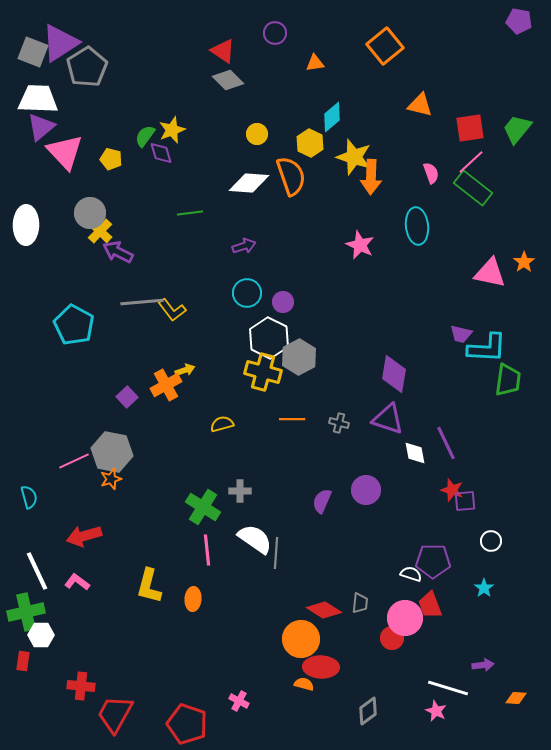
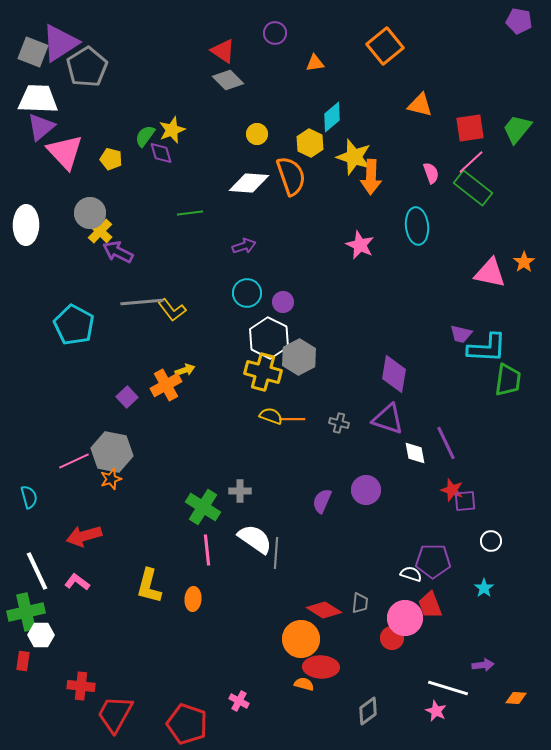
yellow semicircle at (222, 424): moved 49 px right, 8 px up; rotated 35 degrees clockwise
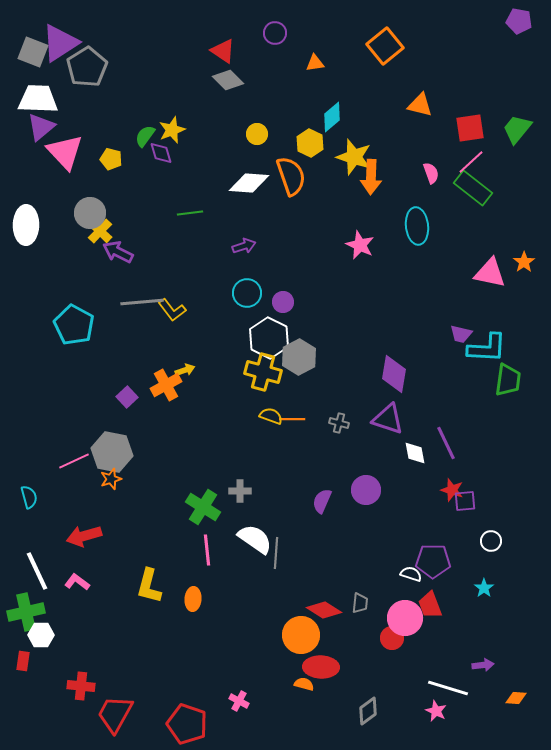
orange circle at (301, 639): moved 4 px up
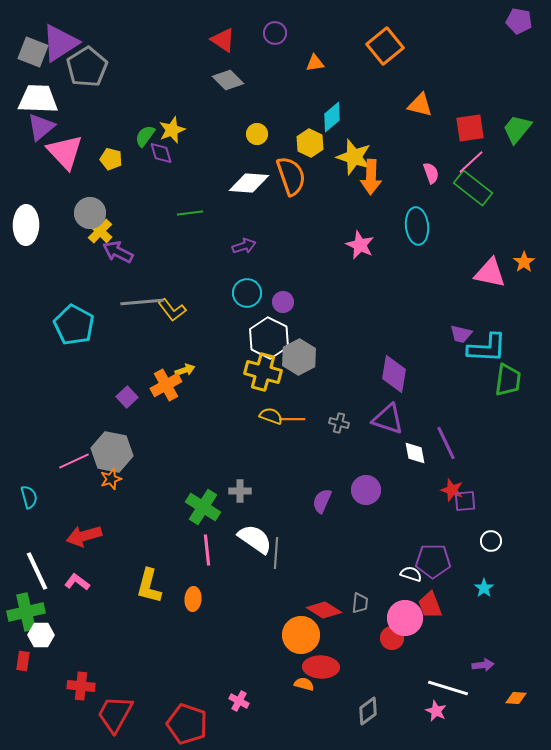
red triangle at (223, 51): moved 11 px up
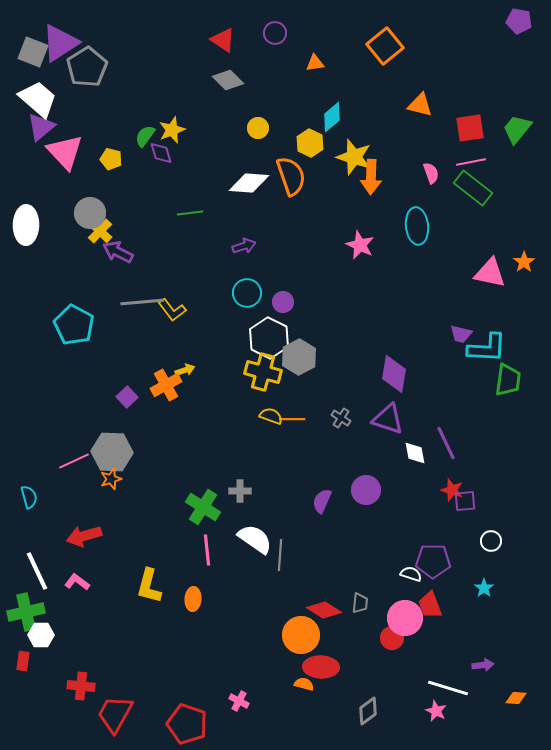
white trapezoid at (38, 99): rotated 39 degrees clockwise
yellow circle at (257, 134): moved 1 px right, 6 px up
pink line at (471, 162): rotated 32 degrees clockwise
gray cross at (339, 423): moved 2 px right, 5 px up; rotated 18 degrees clockwise
gray hexagon at (112, 452): rotated 9 degrees counterclockwise
gray line at (276, 553): moved 4 px right, 2 px down
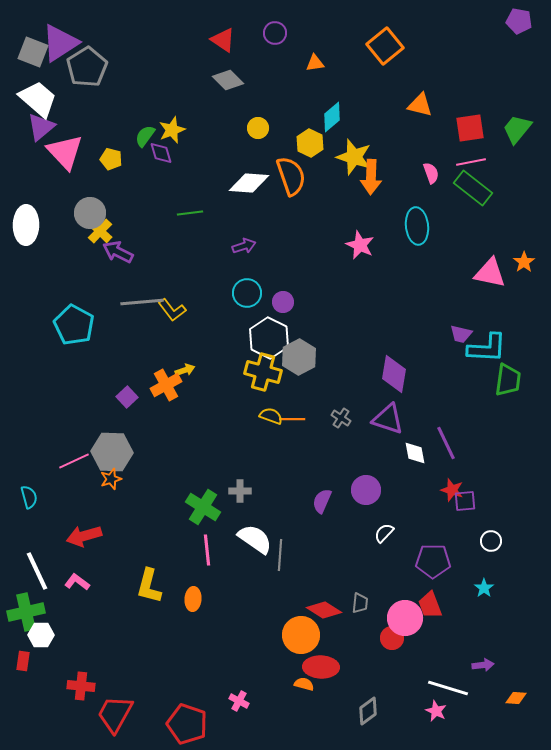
white semicircle at (411, 574): moved 27 px left, 41 px up; rotated 65 degrees counterclockwise
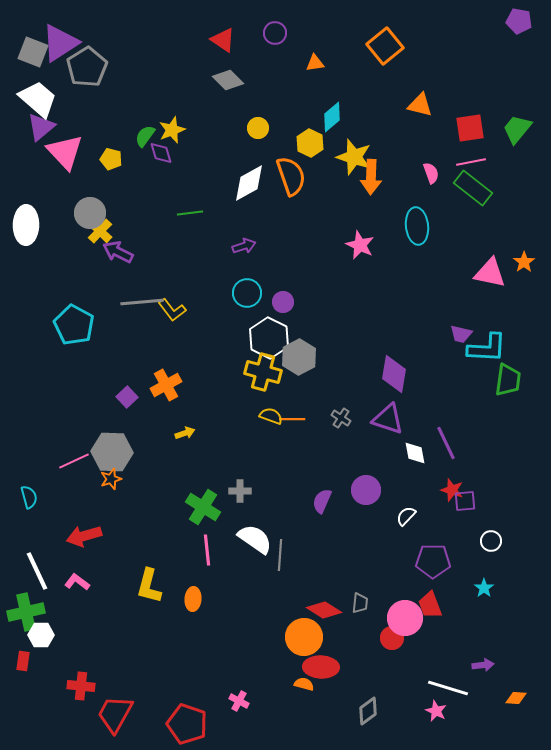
white diamond at (249, 183): rotated 33 degrees counterclockwise
yellow arrow at (185, 370): moved 63 px down
white semicircle at (384, 533): moved 22 px right, 17 px up
orange circle at (301, 635): moved 3 px right, 2 px down
